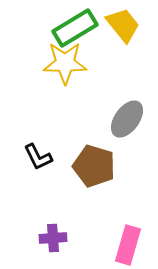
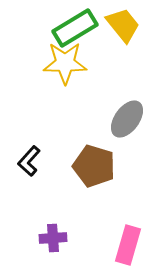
black L-shape: moved 9 px left, 4 px down; rotated 68 degrees clockwise
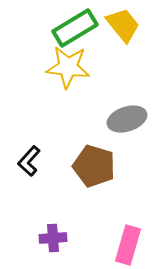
yellow star: moved 3 px right, 4 px down; rotated 6 degrees clockwise
gray ellipse: rotated 36 degrees clockwise
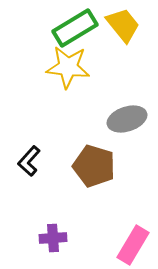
pink rectangle: moved 5 px right; rotated 15 degrees clockwise
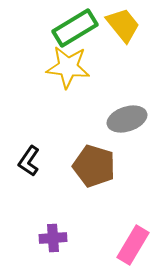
black L-shape: rotated 8 degrees counterclockwise
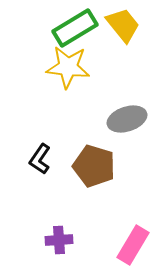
black L-shape: moved 11 px right, 2 px up
purple cross: moved 6 px right, 2 px down
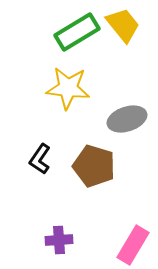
green rectangle: moved 2 px right, 4 px down
yellow star: moved 21 px down
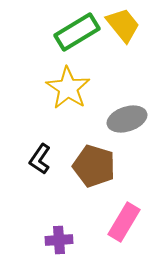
yellow star: rotated 27 degrees clockwise
pink rectangle: moved 9 px left, 23 px up
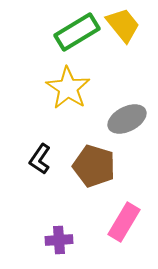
gray ellipse: rotated 9 degrees counterclockwise
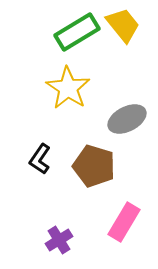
purple cross: rotated 28 degrees counterclockwise
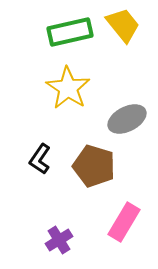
green rectangle: moved 7 px left; rotated 18 degrees clockwise
